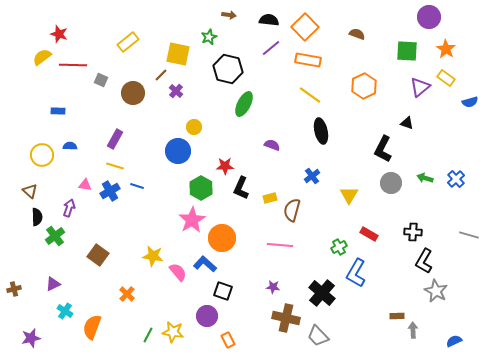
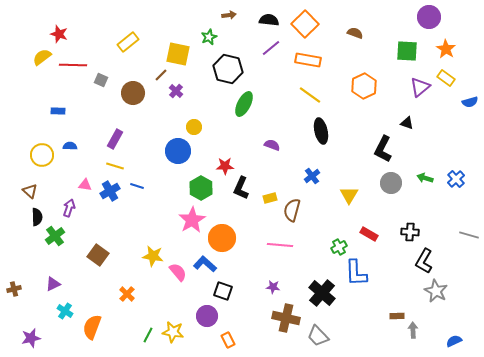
brown arrow at (229, 15): rotated 16 degrees counterclockwise
orange square at (305, 27): moved 3 px up
brown semicircle at (357, 34): moved 2 px left, 1 px up
black cross at (413, 232): moved 3 px left
blue L-shape at (356, 273): rotated 32 degrees counterclockwise
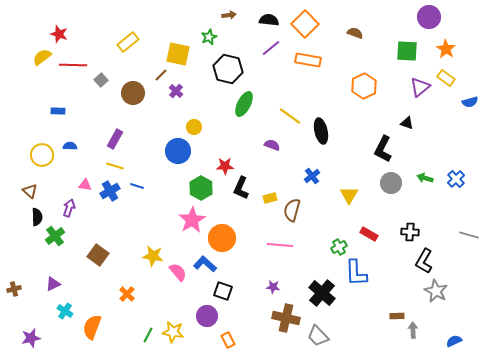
gray square at (101, 80): rotated 24 degrees clockwise
yellow line at (310, 95): moved 20 px left, 21 px down
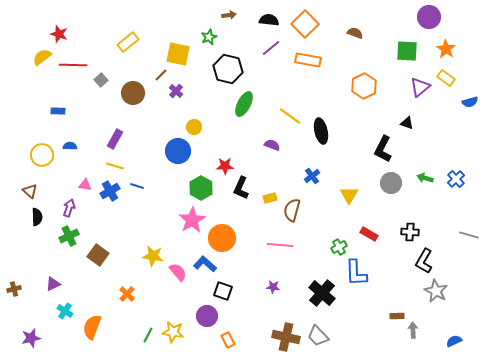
green cross at (55, 236): moved 14 px right; rotated 12 degrees clockwise
brown cross at (286, 318): moved 19 px down
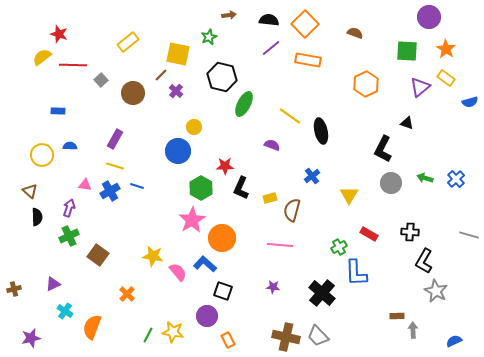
black hexagon at (228, 69): moved 6 px left, 8 px down
orange hexagon at (364, 86): moved 2 px right, 2 px up
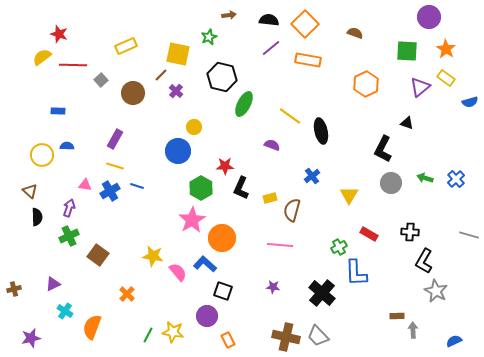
yellow rectangle at (128, 42): moved 2 px left, 4 px down; rotated 15 degrees clockwise
blue semicircle at (70, 146): moved 3 px left
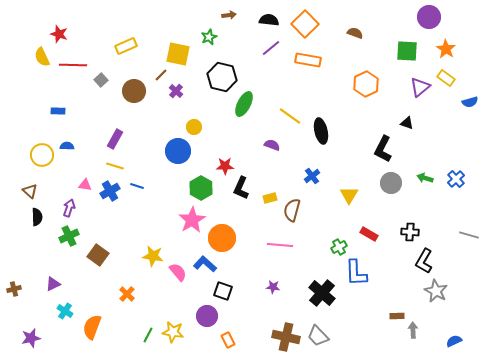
yellow semicircle at (42, 57): rotated 78 degrees counterclockwise
brown circle at (133, 93): moved 1 px right, 2 px up
